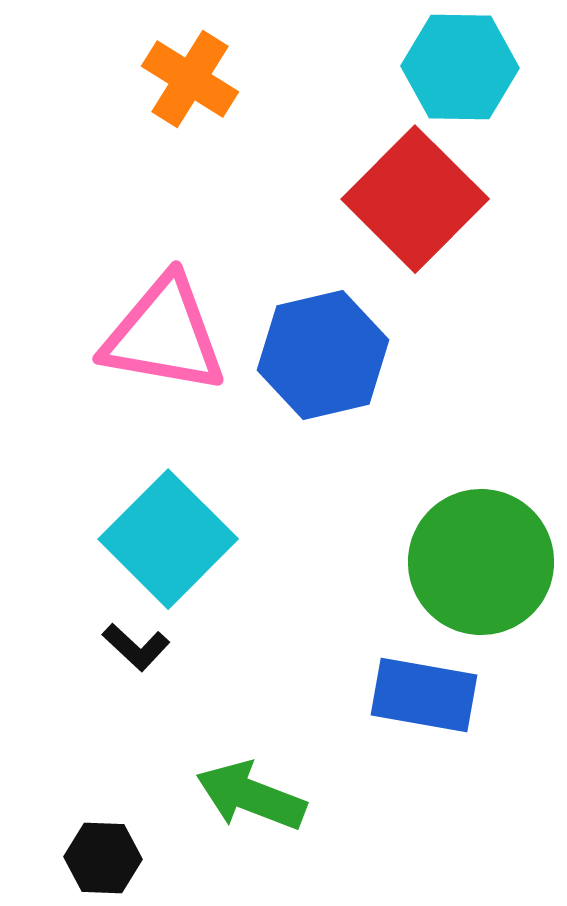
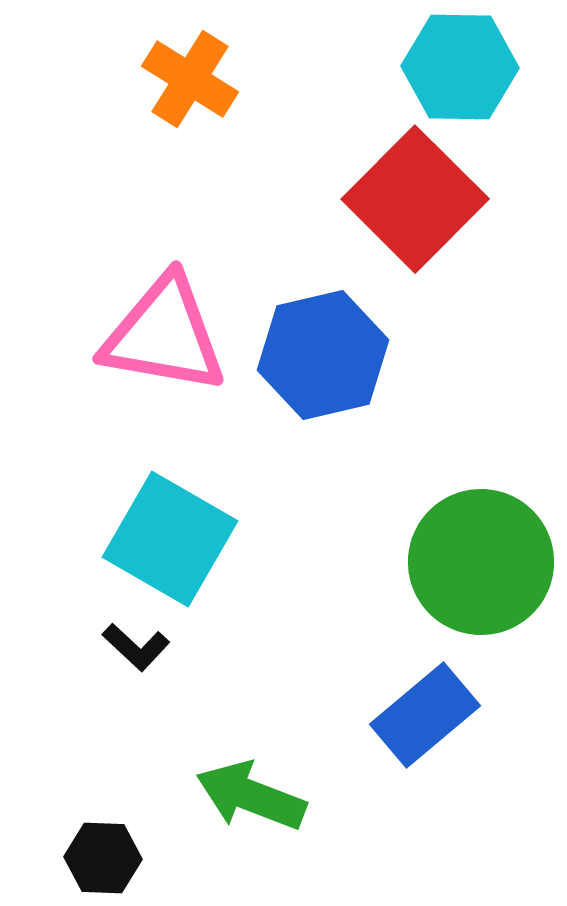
cyan square: moved 2 px right; rotated 15 degrees counterclockwise
blue rectangle: moved 1 px right, 20 px down; rotated 50 degrees counterclockwise
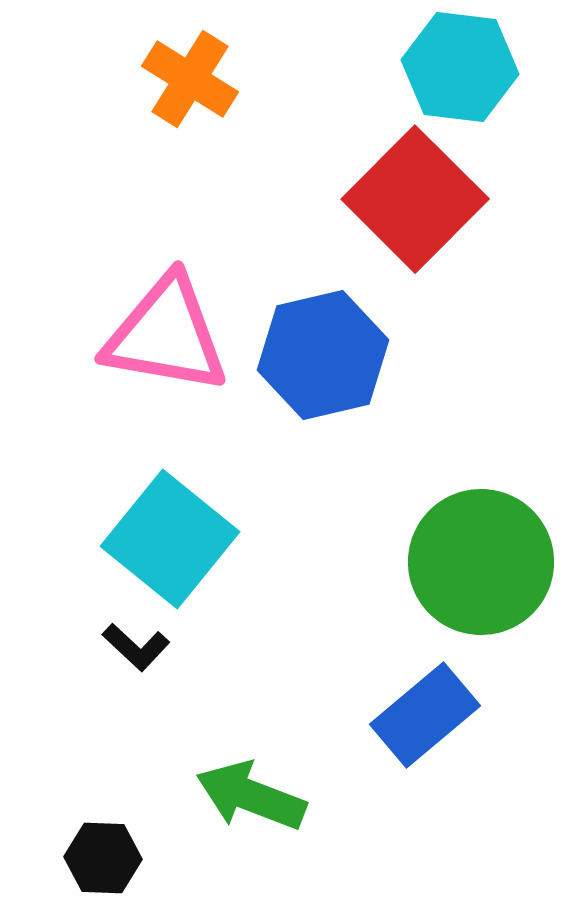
cyan hexagon: rotated 6 degrees clockwise
pink triangle: moved 2 px right
cyan square: rotated 9 degrees clockwise
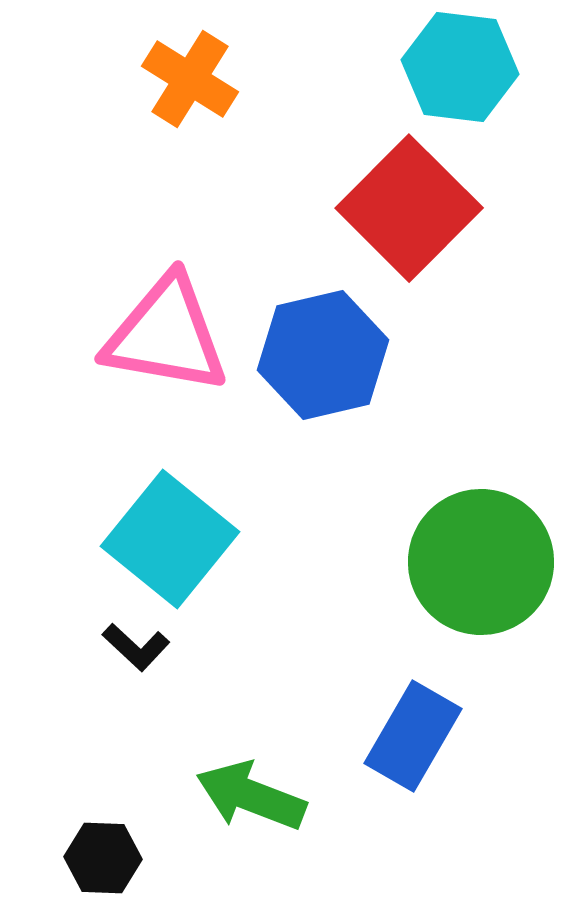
red square: moved 6 px left, 9 px down
blue rectangle: moved 12 px left, 21 px down; rotated 20 degrees counterclockwise
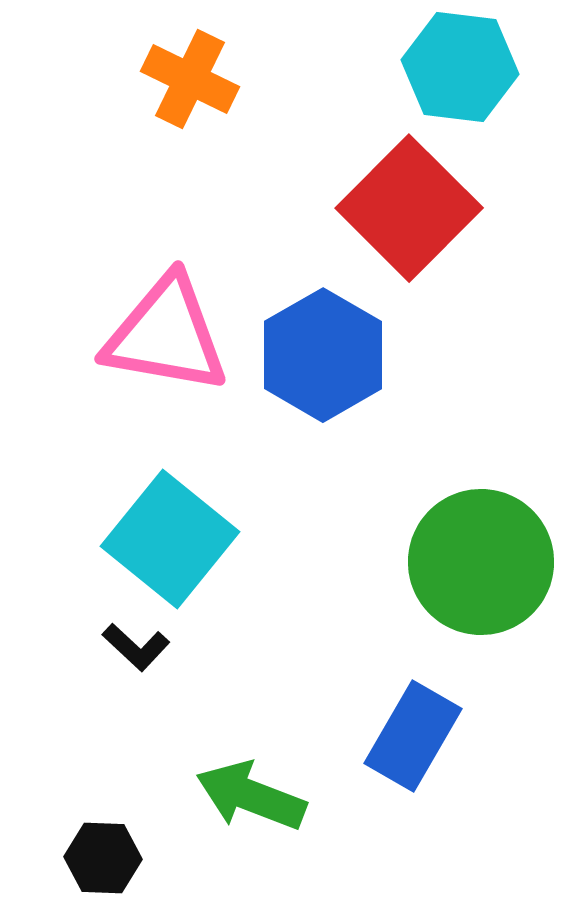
orange cross: rotated 6 degrees counterclockwise
blue hexagon: rotated 17 degrees counterclockwise
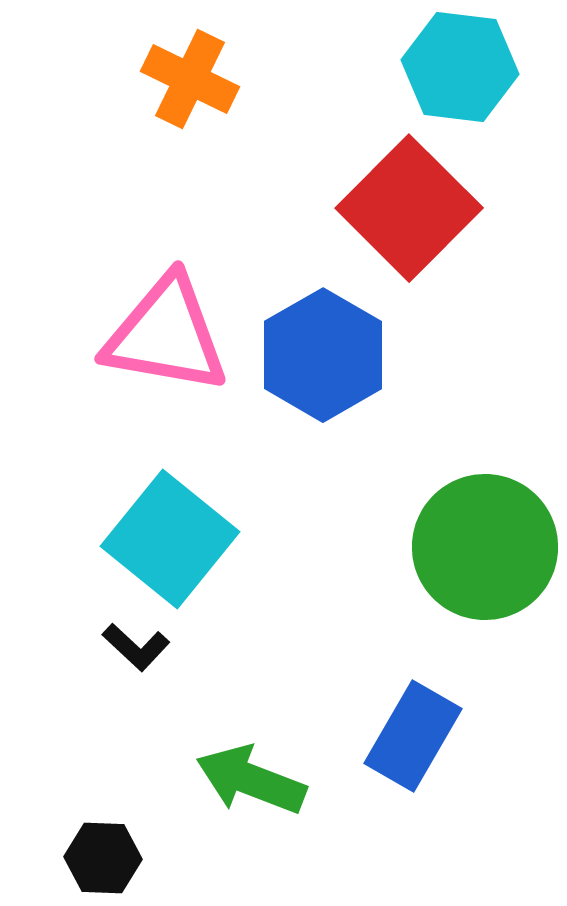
green circle: moved 4 px right, 15 px up
green arrow: moved 16 px up
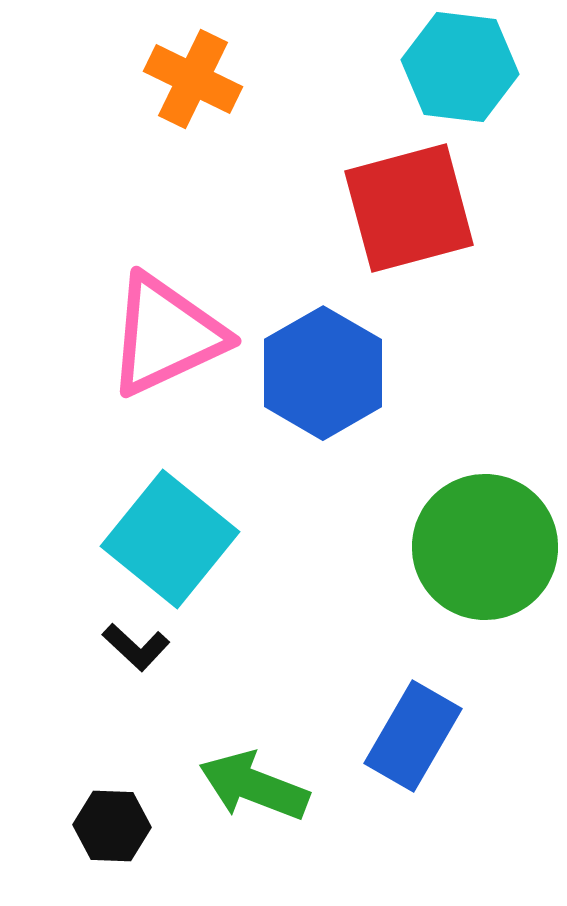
orange cross: moved 3 px right
red square: rotated 30 degrees clockwise
pink triangle: rotated 35 degrees counterclockwise
blue hexagon: moved 18 px down
green arrow: moved 3 px right, 6 px down
black hexagon: moved 9 px right, 32 px up
